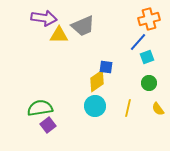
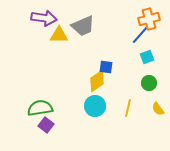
blue line: moved 2 px right, 7 px up
purple square: moved 2 px left; rotated 14 degrees counterclockwise
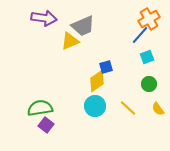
orange cross: rotated 15 degrees counterclockwise
yellow triangle: moved 11 px right, 6 px down; rotated 24 degrees counterclockwise
blue square: rotated 24 degrees counterclockwise
green circle: moved 1 px down
yellow line: rotated 60 degrees counterclockwise
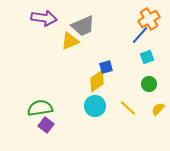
yellow semicircle: rotated 80 degrees clockwise
